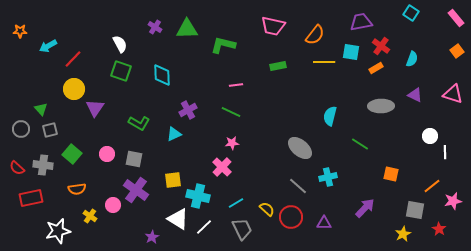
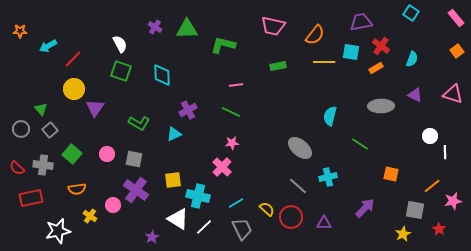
gray square at (50, 130): rotated 28 degrees counterclockwise
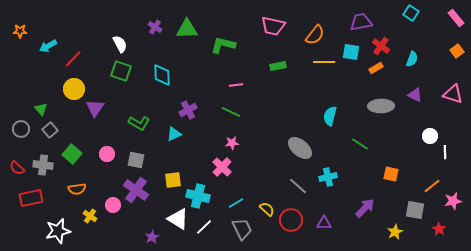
gray square at (134, 159): moved 2 px right, 1 px down
red circle at (291, 217): moved 3 px down
yellow star at (403, 234): moved 8 px left, 2 px up
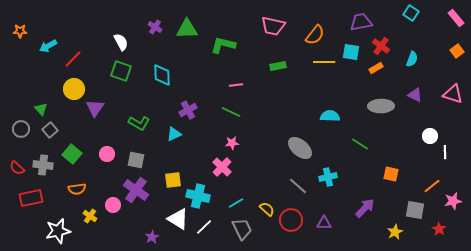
white semicircle at (120, 44): moved 1 px right, 2 px up
cyan semicircle at (330, 116): rotated 78 degrees clockwise
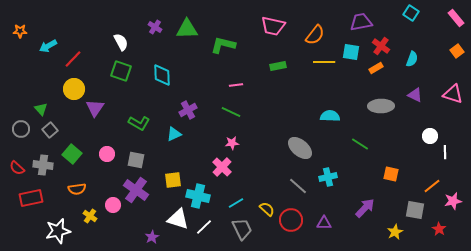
white triangle at (178, 219): rotated 15 degrees counterclockwise
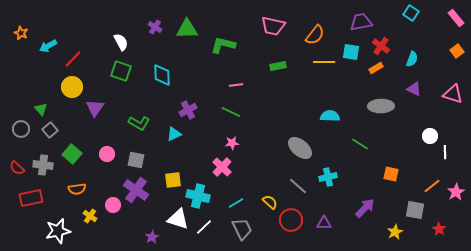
orange star at (20, 31): moved 1 px right, 2 px down; rotated 24 degrees clockwise
yellow circle at (74, 89): moved 2 px left, 2 px up
purple triangle at (415, 95): moved 1 px left, 6 px up
pink star at (453, 201): moved 3 px right, 9 px up; rotated 18 degrees counterclockwise
yellow semicircle at (267, 209): moved 3 px right, 7 px up
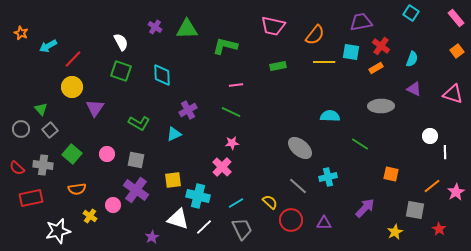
green L-shape at (223, 45): moved 2 px right, 1 px down
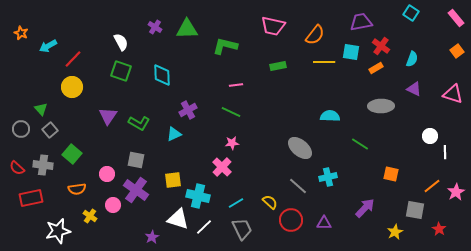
purple triangle at (95, 108): moved 13 px right, 8 px down
pink circle at (107, 154): moved 20 px down
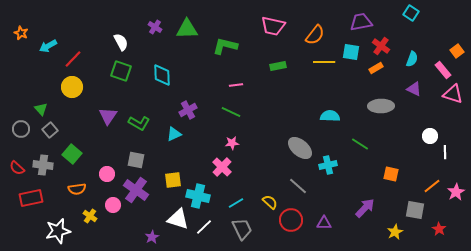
pink rectangle at (456, 18): moved 13 px left, 52 px down
cyan cross at (328, 177): moved 12 px up
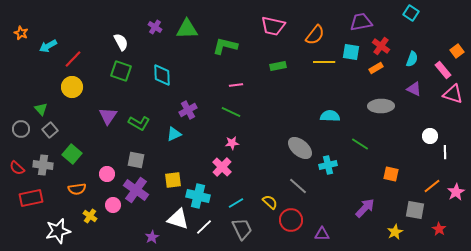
purple triangle at (324, 223): moved 2 px left, 11 px down
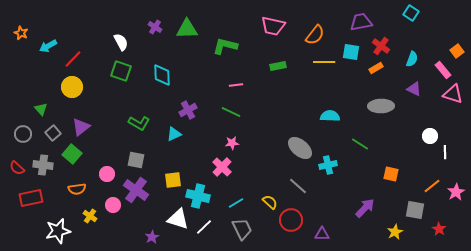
purple triangle at (108, 116): moved 27 px left, 11 px down; rotated 18 degrees clockwise
gray circle at (21, 129): moved 2 px right, 5 px down
gray square at (50, 130): moved 3 px right, 3 px down
